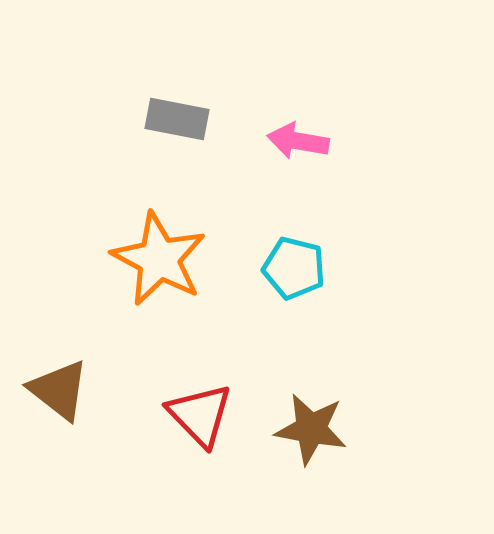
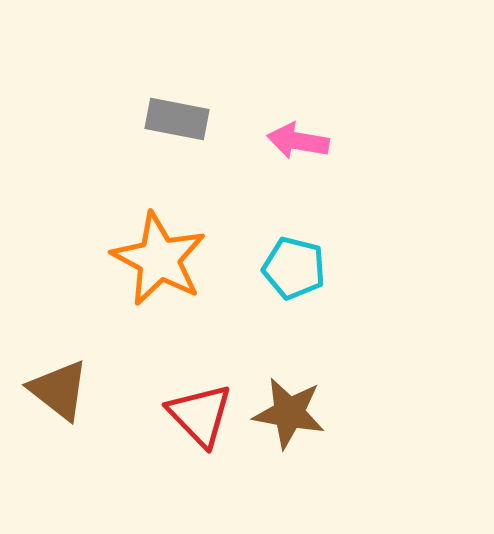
brown star: moved 22 px left, 16 px up
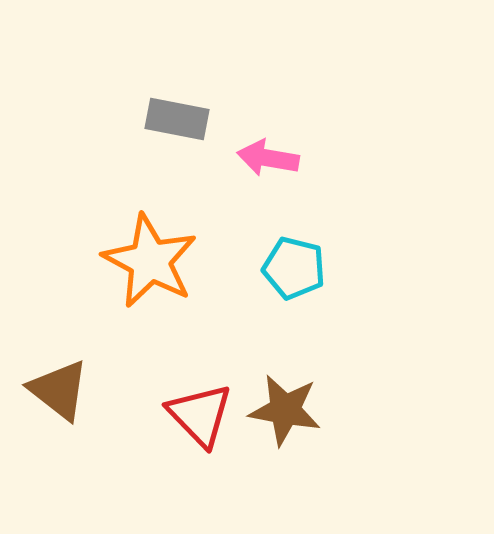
pink arrow: moved 30 px left, 17 px down
orange star: moved 9 px left, 2 px down
brown star: moved 4 px left, 3 px up
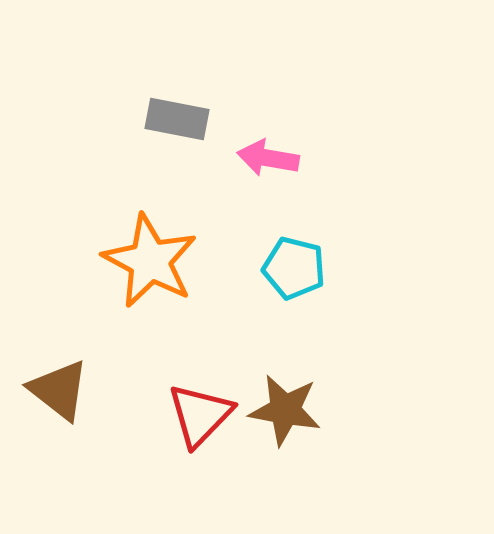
red triangle: rotated 28 degrees clockwise
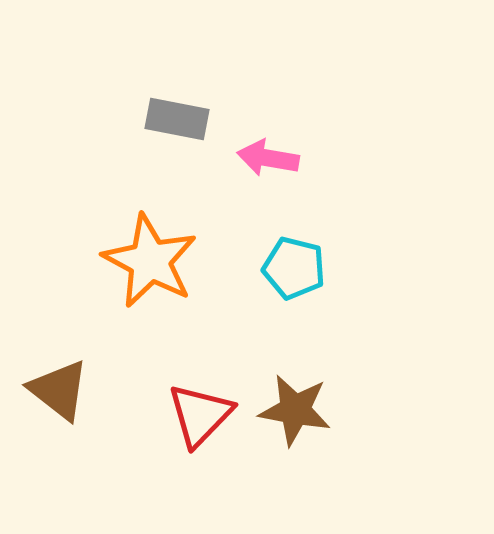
brown star: moved 10 px right
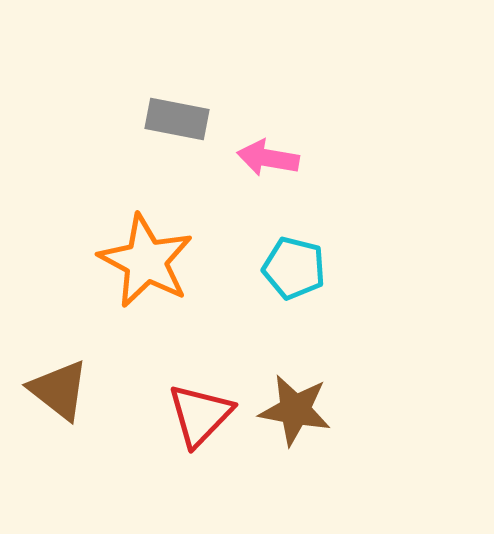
orange star: moved 4 px left
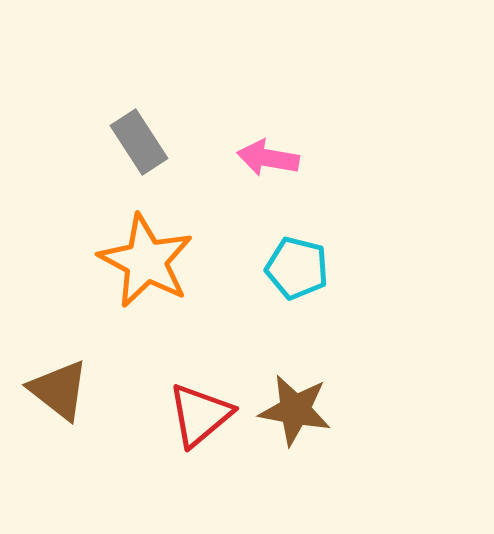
gray rectangle: moved 38 px left, 23 px down; rotated 46 degrees clockwise
cyan pentagon: moved 3 px right
red triangle: rotated 6 degrees clockwise
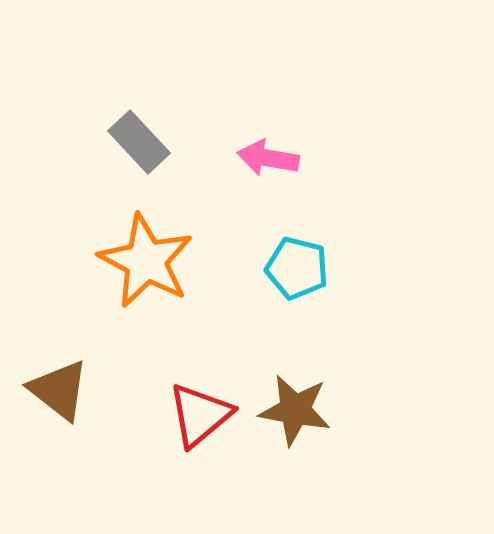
gray rectangle: rotated 10 degrees counterclockwise
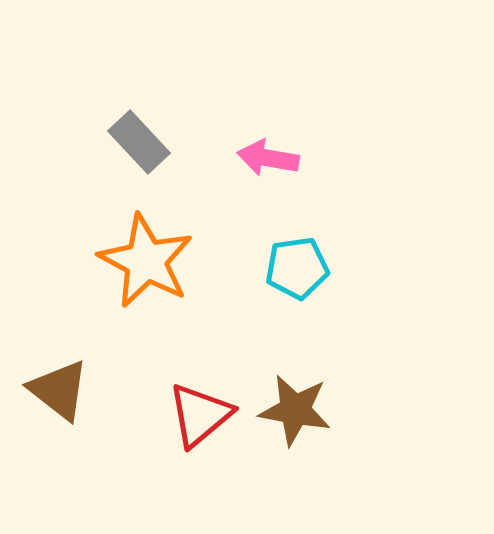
cyan pentagon: rotated 22 degrees counterclockwise
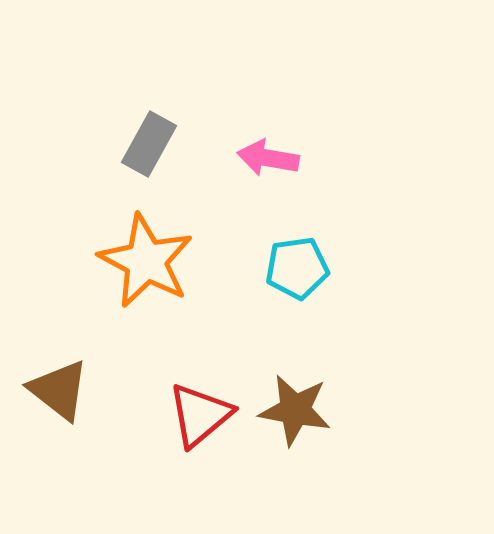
gray rectangle: moved 10 px right, 2 px down; rotated 72 degrees clockwise
